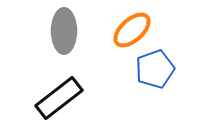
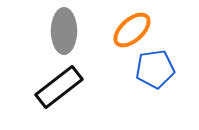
blue pentagon: rotated 12 degrees clockwise
black rectangle: moved 11 px up
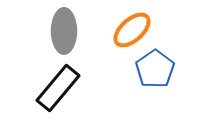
blue pentagon: rotated 27 degrees counterclockwise
black rectangle: moved 1 px left, 1 px down; rotated 12 degrees counterclockwise
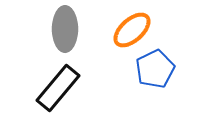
gray ellipse: moved 1 px right, 2 px up
blue pentagon: rotated 9 degrees clockwise
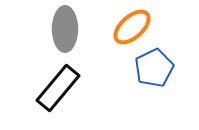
orange ellipse: moved 3 px up
blue pentagon: moved 1 px left, 1 px up
